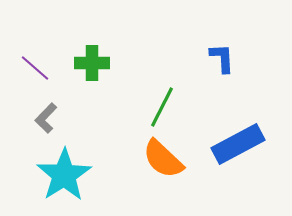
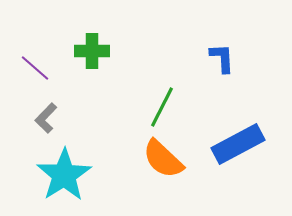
green cross: moved 12 px up
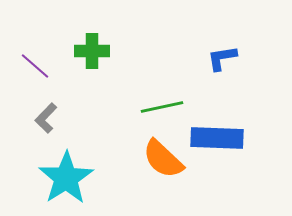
blue L-shape: rotated 96 degrees counterclockwise
purple line: moved 2 px up
green line: rotated 51 degrees clockwise
blue rectangle: moved 21 px left, 6 px up; rotated 30 degrees clockwise
cyan star: moved 2 px right, 3 px down
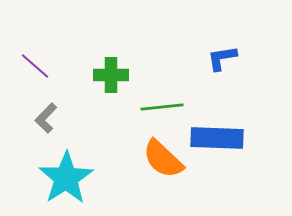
green cross: moved 19 px right, 24 px down
green line: rotated 6 degrees clockwise
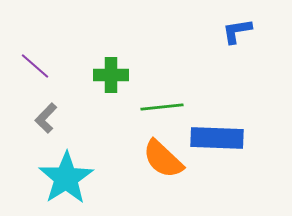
blue L-shape: moved 15 px right, 27 px up
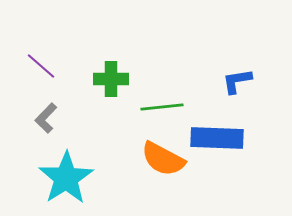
blue L-shape: moved 50 px down
purple line: moved 6 px right
green cross: moved 4 px down
orange semicircle: rotated 15 degrees counterclockwise
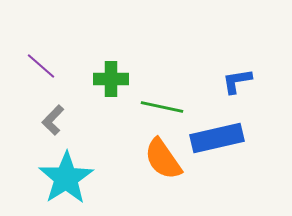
green line: rotated 18 degrees clockwise
gray L-shape: moved 7 px right, 2 px down
blue rectangle: rotated 15 degrees counterclockwise
orange semicircle: rotated 27 degrees clockwise
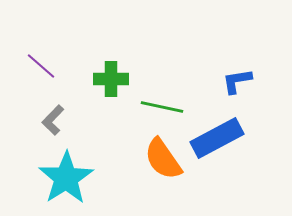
blue rectangle: rotated 15 degrees counterclockwise
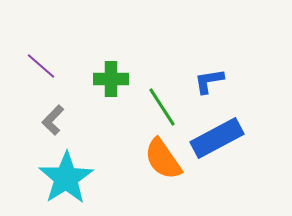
blue L-shape: moved 28 px left
green line: rotated 45 degrees clockwise
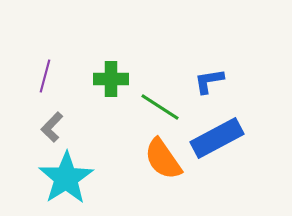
purple line: moved 4 px right, 10 px down; rotated 64 degrees clockwise
green line: moved 2 px left; rotated 24 degrees counterclockwise
gray L-shape: moved 1 px left, 7 px down
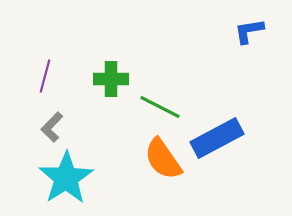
blue L-shape: moved 40 px right, 50 px up
green line: rotated 6 degrees counterclockwise
